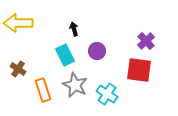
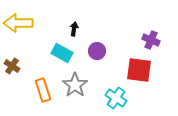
black arrow: rotated 24 degrees clockwise
purple cross: moved 5 px right, 1 px up; rotated 24 degrees counterclockwise
cyan rectangle: moved 3 px left, 2 px up; rotated 35 degrees counterclockwise
brown cross: moved 6 px left, 3 px up
gray star: rotated 10 degrees clockwise
cyan cross: moved 9 px right, 4 px down
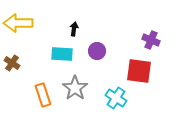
cyan rectangle: moved 1 px down; rotated 25 degrees counterclockwise
brown cross: moved 3 px up
red square: moved 1 px down
gray star: moved 3 px down
orange rectangle: moved 5 px down
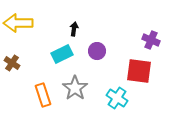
cyan rectangle: rotated 30 degrees counterclockwise
cyan cross: moved 1 px right
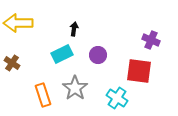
purple circle: moved 1 px right, 4 px down
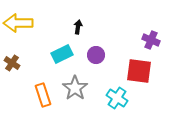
black arrow: moved 4 px right, 2 px up
purple circle: moved 2 px left
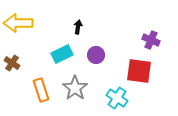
orange rectangle: moved 2 px left, 5 px up
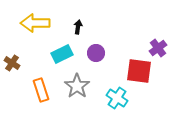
yellow arrow: moved 17 px right
purple cross: moved 7 px right, 8 px down; rotated 30 degrees clockwise
purple circle: moved 2 px up
gray star: moved 2 px right, 2 px up
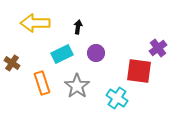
orange rectangle: moved 1 px right, 7 px up
